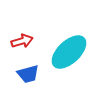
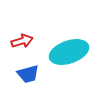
cyan ellipse: rotated 24 degrees clockwise
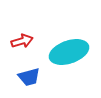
blue trapezoid: moved 1 px right, 3 px down
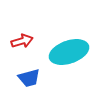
blue trapezoid: moved 1 px down
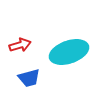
red arrow: moved 2 px left, 4 px down
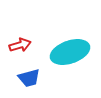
cyan ellipse: moved 1 px right
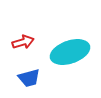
red arrow: moved 3 px right, 3 px up
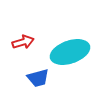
blue trapezoid: moved 9 px right
